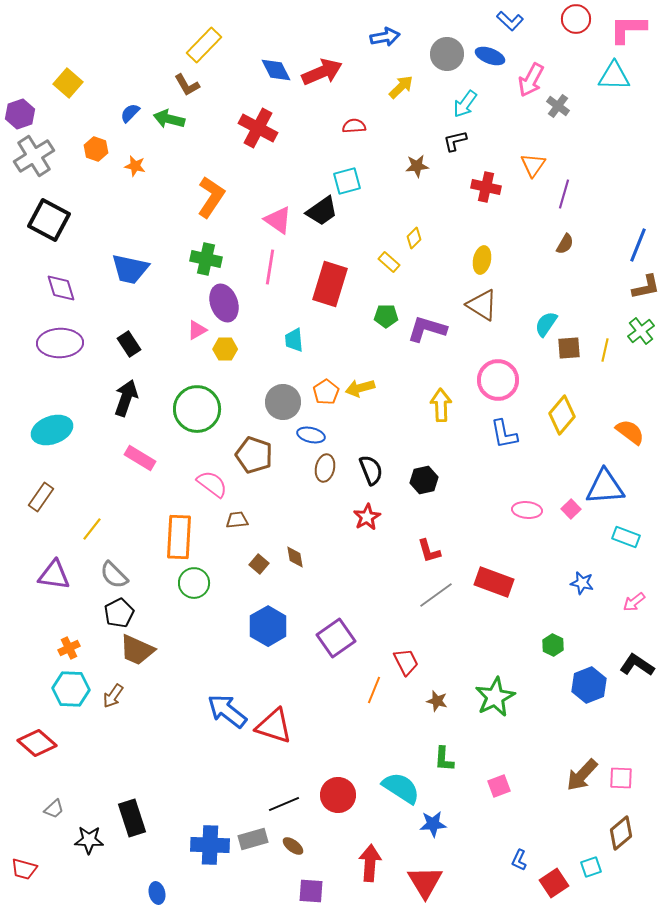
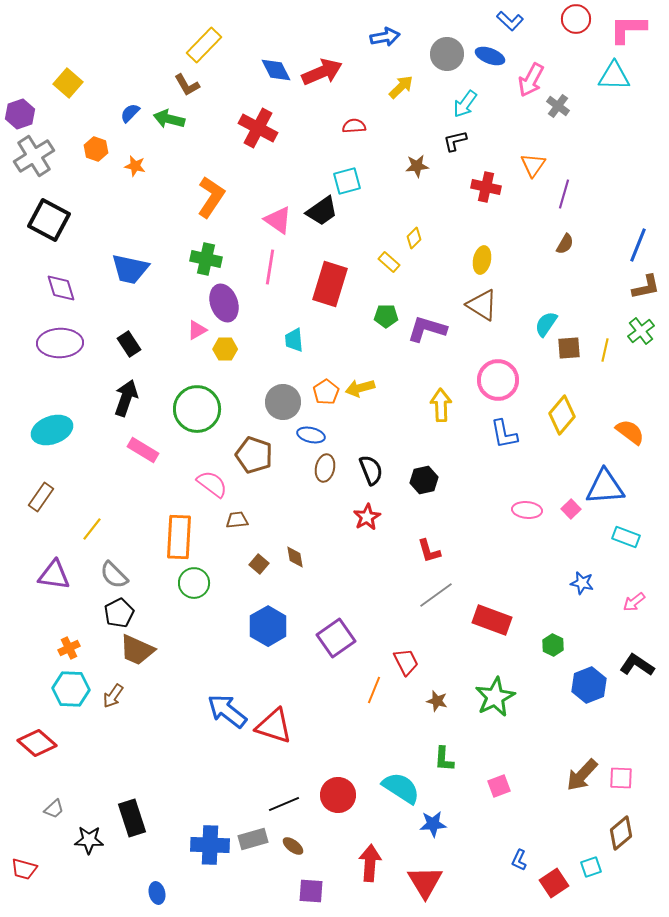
pink rectangle at (140, 458): moved 3 px right, 8 px up
red rectangle at (494, 582): moved 2 px left, 38 px down
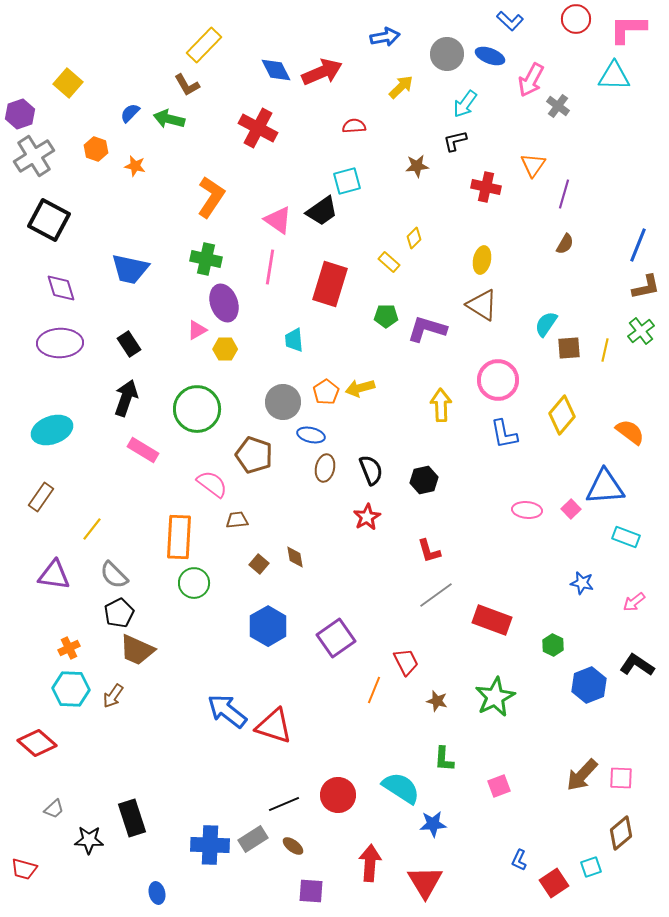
gray rectangle at (253, 839): rotated 16 degrees counterclockwise
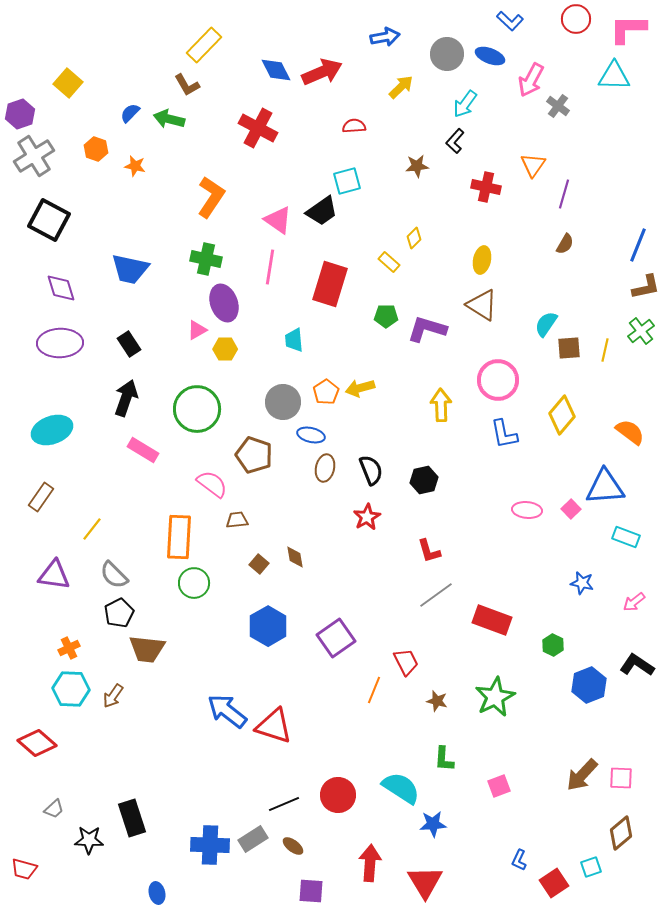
black L-shape at (455, 141): rotated 35 degrees counterclockwise
brown trapezoid at (137, 650): moved 10 px right, 1 px up; rotated 18 degrees counterclockwise
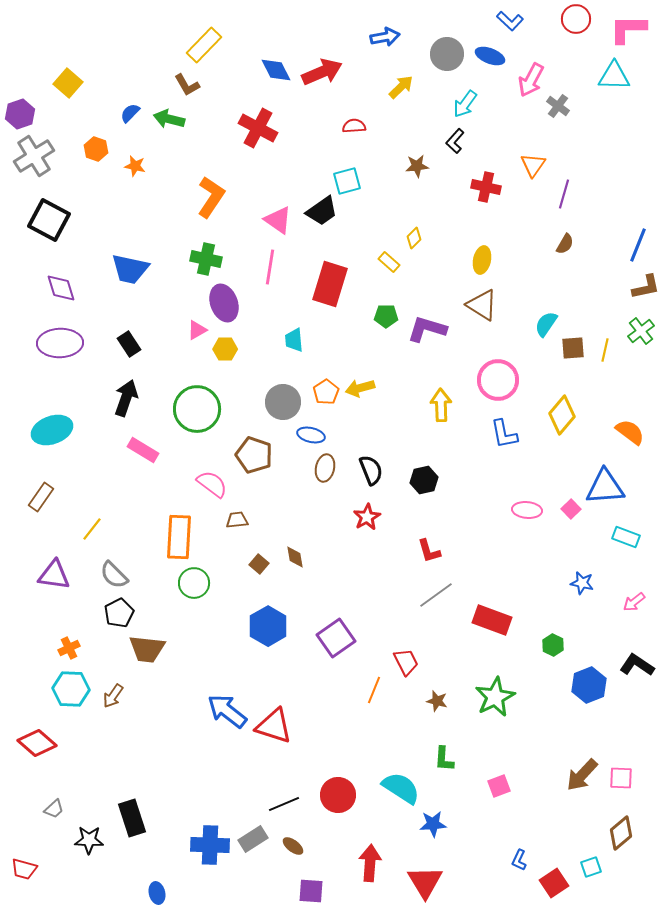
brown square at (569, 348): moved 4 px right
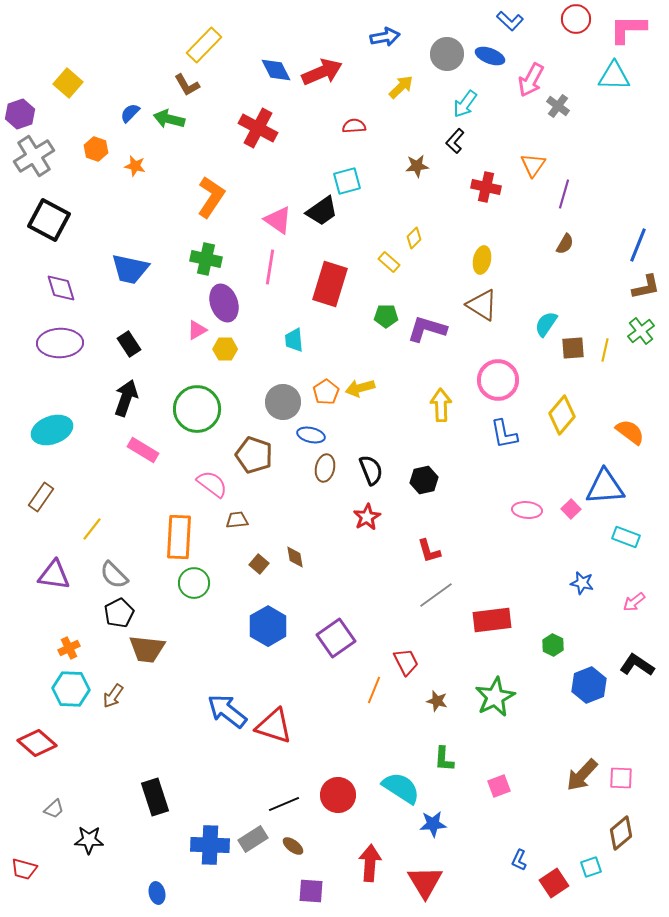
red rectangle at (492, 620): rotated 27 degrees counterclockwise
black rectangle at (132, 818): moved 23 px right, 21 px up
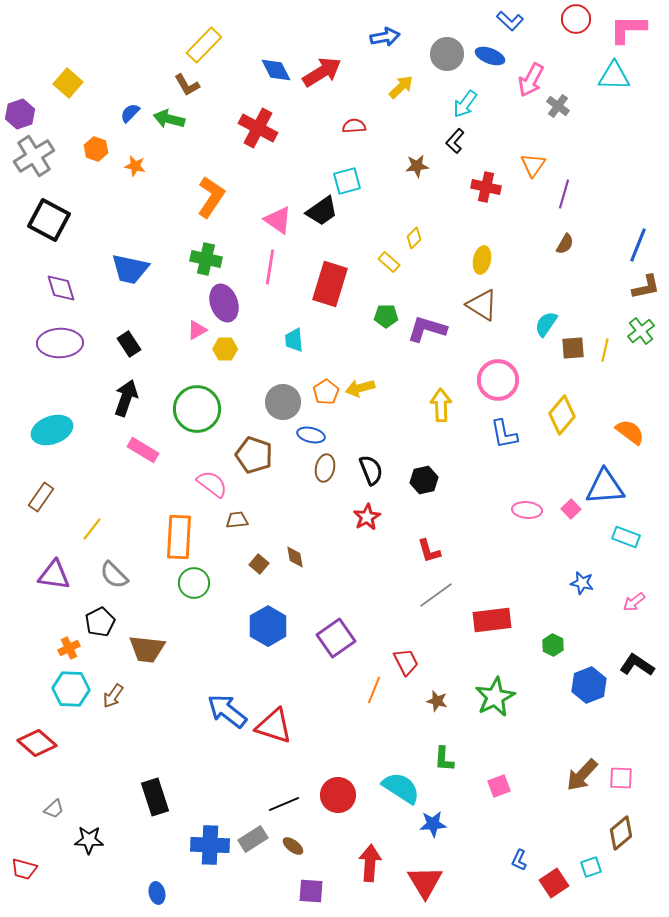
red arrow at (322, 72): rotated 9 degrees counterclockwise
black pentagon at (119, 613): moved 19 px left, 9 px down
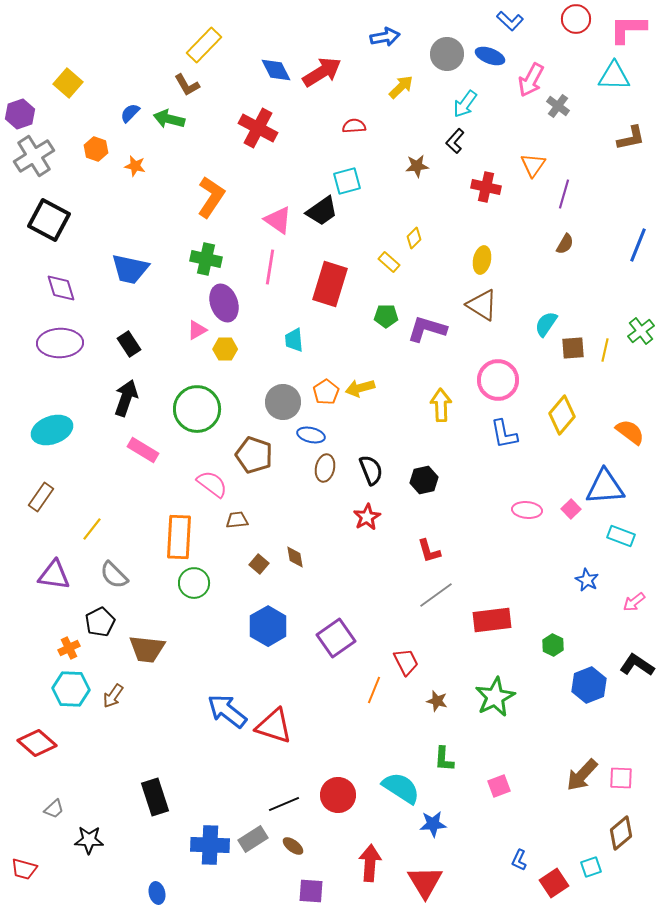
brown L-shape at (646, 287): moved 15 px left, 149 px up
cyan rectangle at (626, 537): moved 5 px left, 1 px up
blue star at (582, 583): moved 5 px right, 3 px up; rotated 15 degrees clockwise
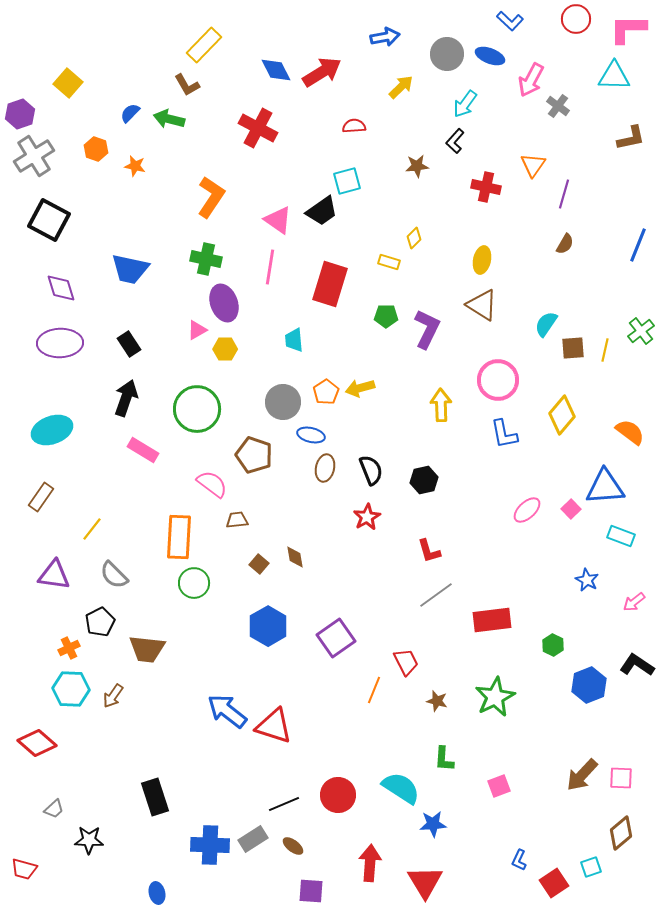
yellow rectangle at (389, 262): rotated 25 degrees counterclockwise
purple L-shape at (427, 329): rotated 99 degrees clockwise
pink ellipse at (527, 510): rotated 48 degrees counterclockwise
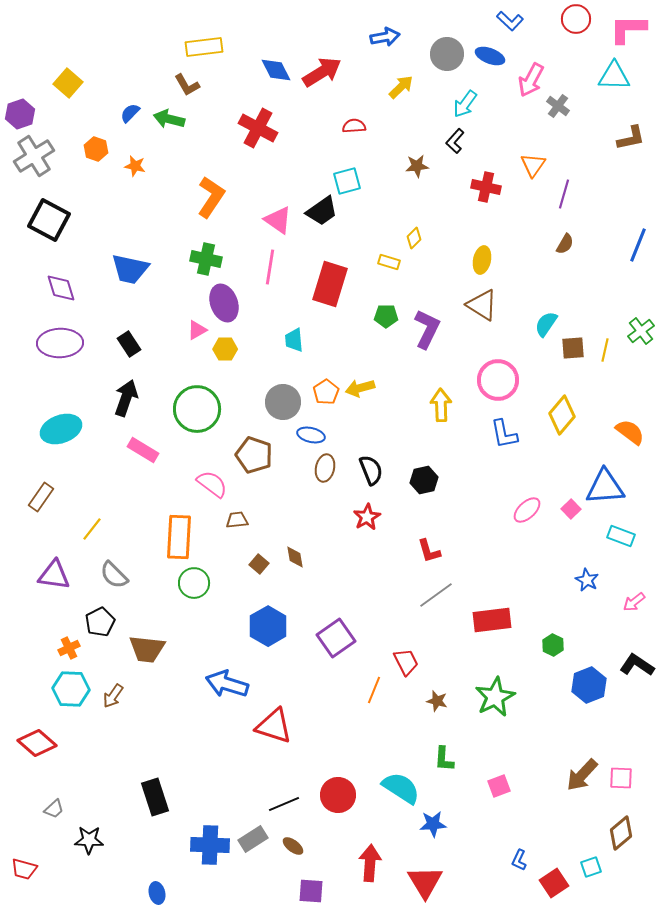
yellow rectangle at (204, 45): moved 2 px down; rotated 39 degrees clockwise
cyan ellipse at (52, 430): moved 9 px right, 1 px up
blue arrow at (227, 711): moved 27 px up; rotated 21 degrees counterclockwise
